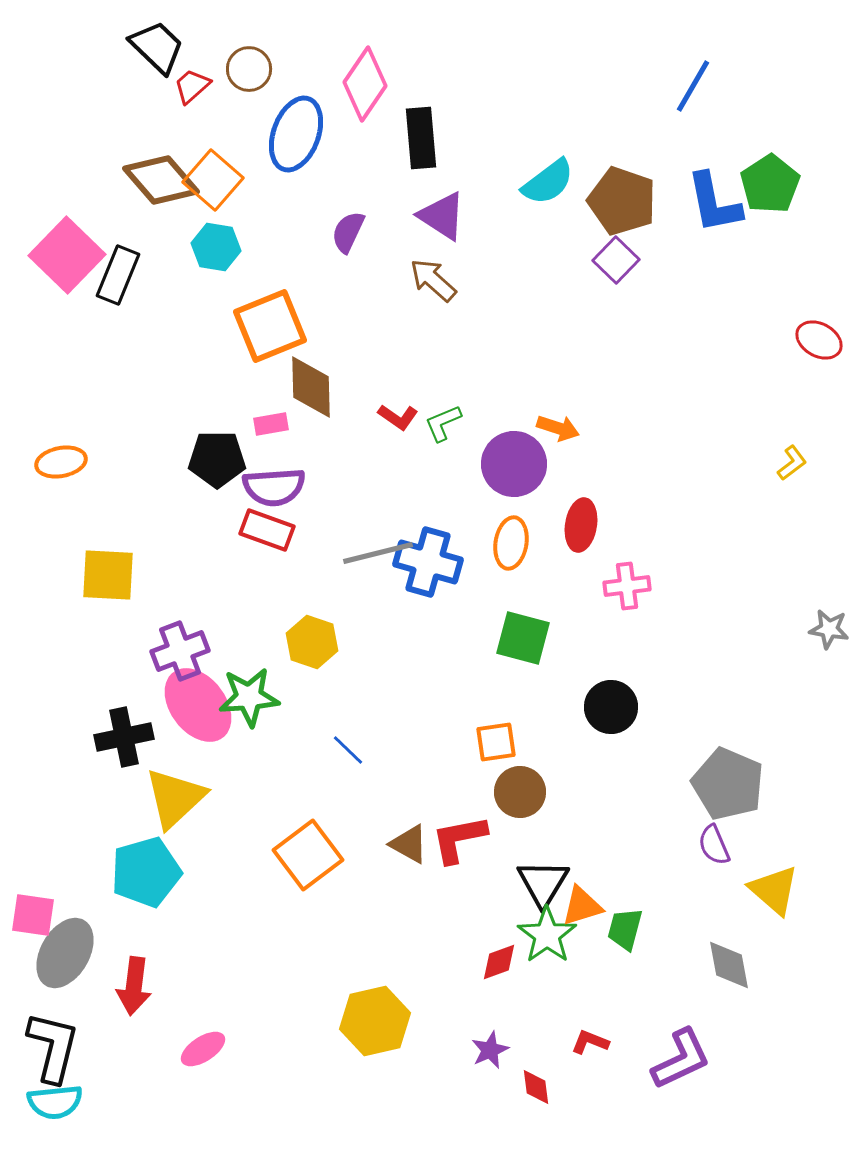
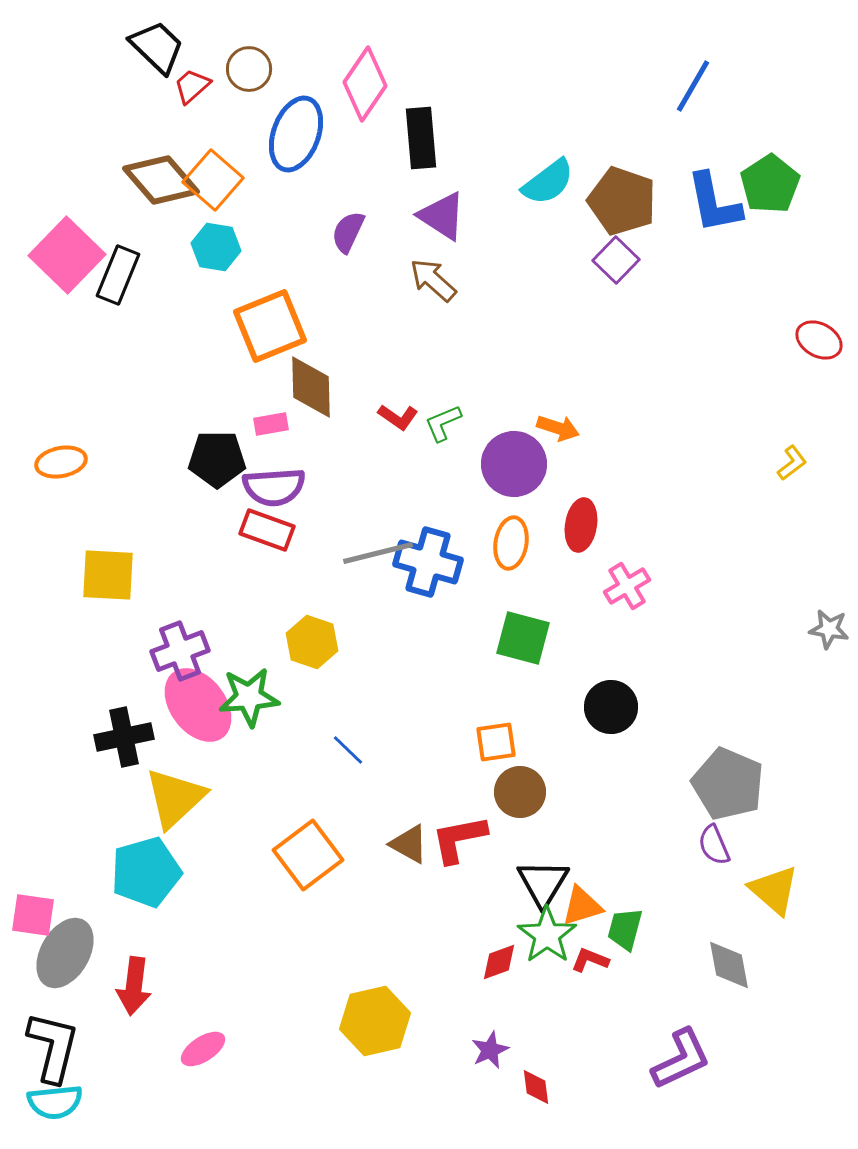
pink cross at (627, 586): rotated 24 degrees counterclockwise
red L-shape at (590, 1042): moved 82 px up
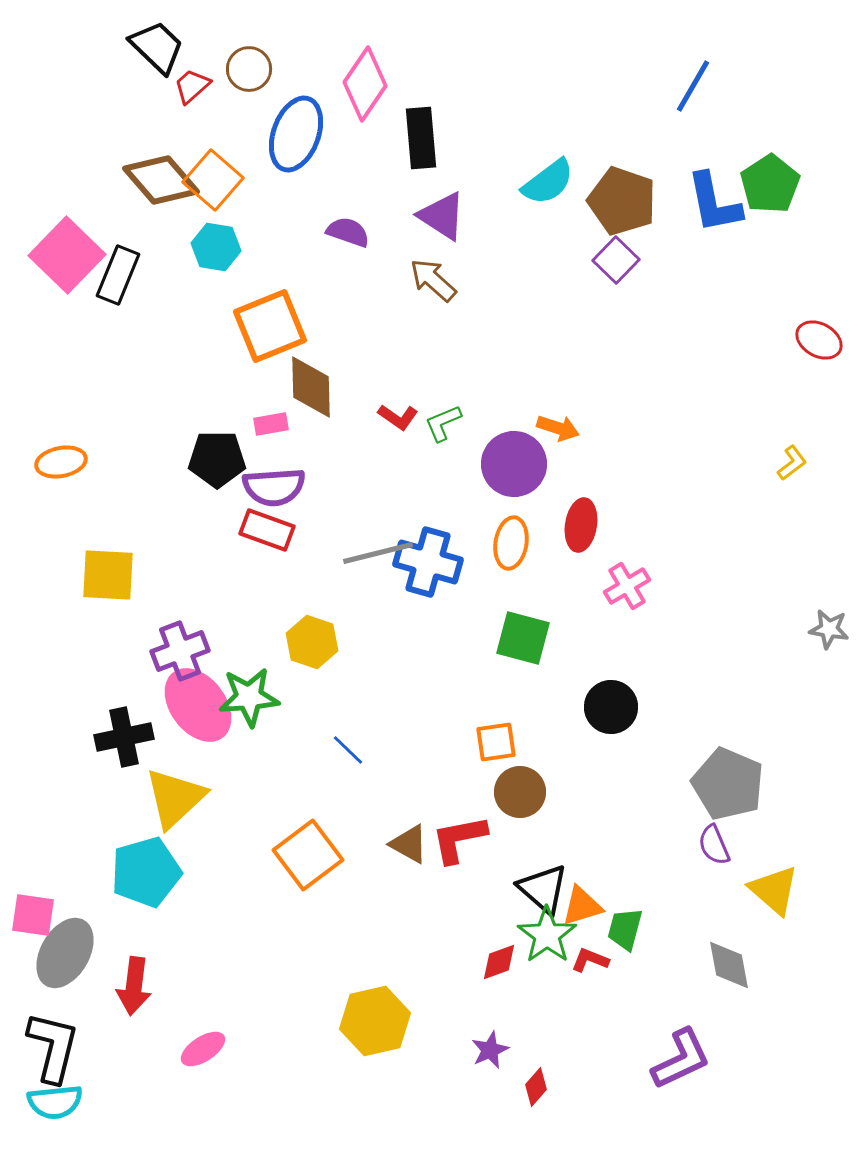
purple semicircle at (348, 232): rotated 84 degrees clockwise
black triangle at (543, 883): moved 6 px down; rotated 20 degrees counterclockwise
red diamond at (536, 1087): rotated 48 degrees clockwise
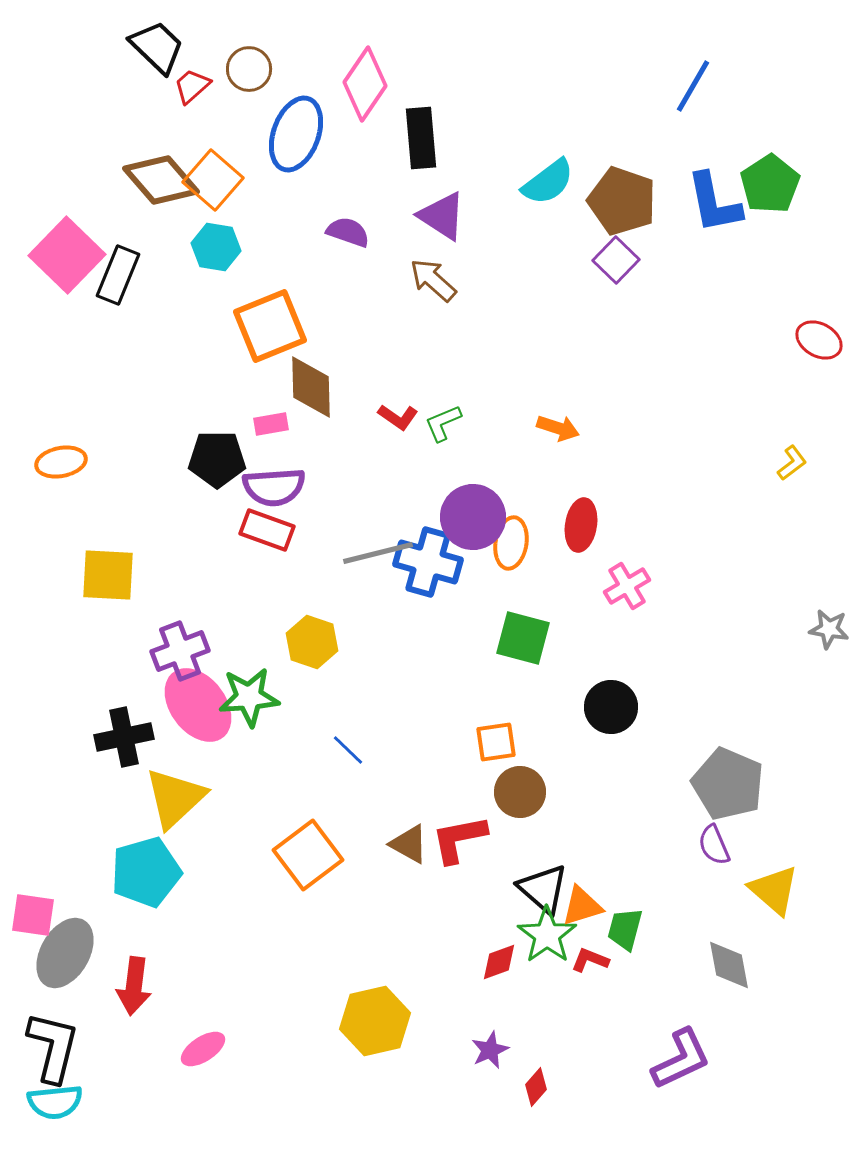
purple circle at (514, 464): moved 41 px left, 53 px down
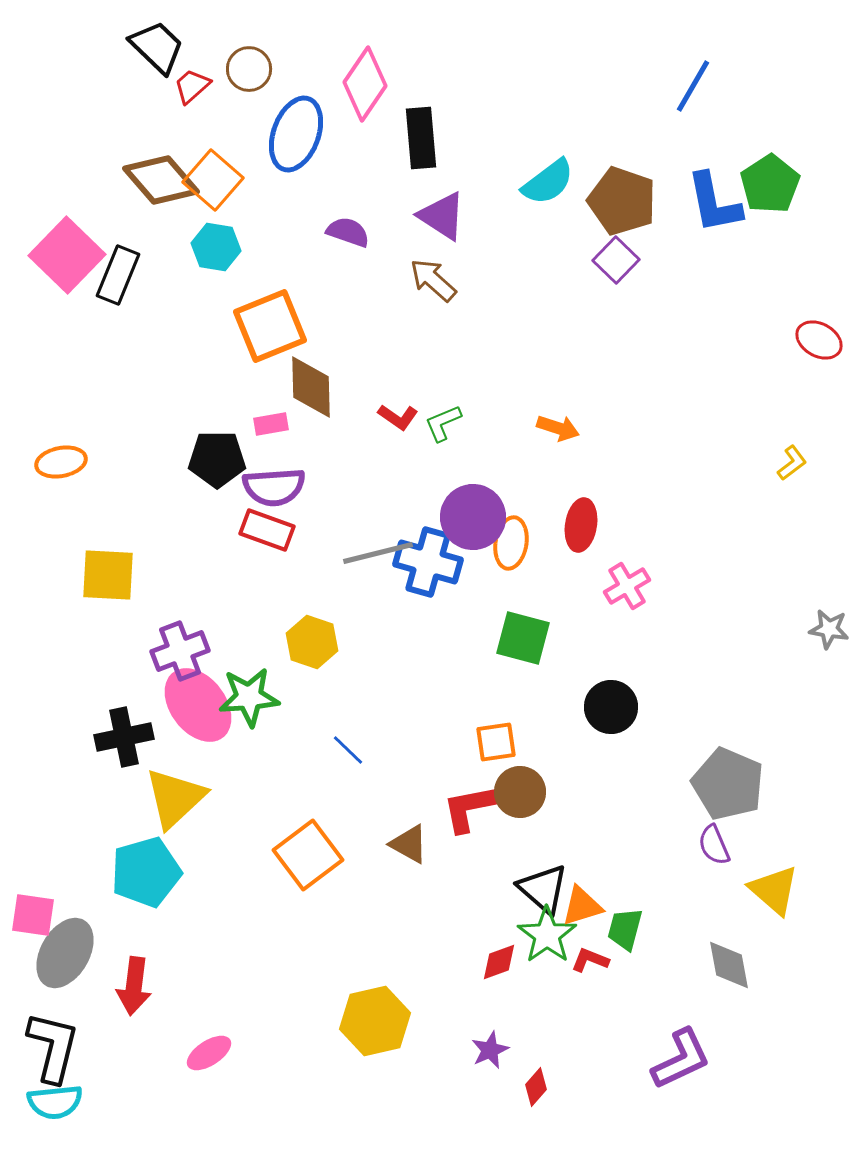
red L-shape at (459, 839): moved 11 px right, 31 px up
pink ellipse at (203, 1049): moved 6 px right, 4 px down
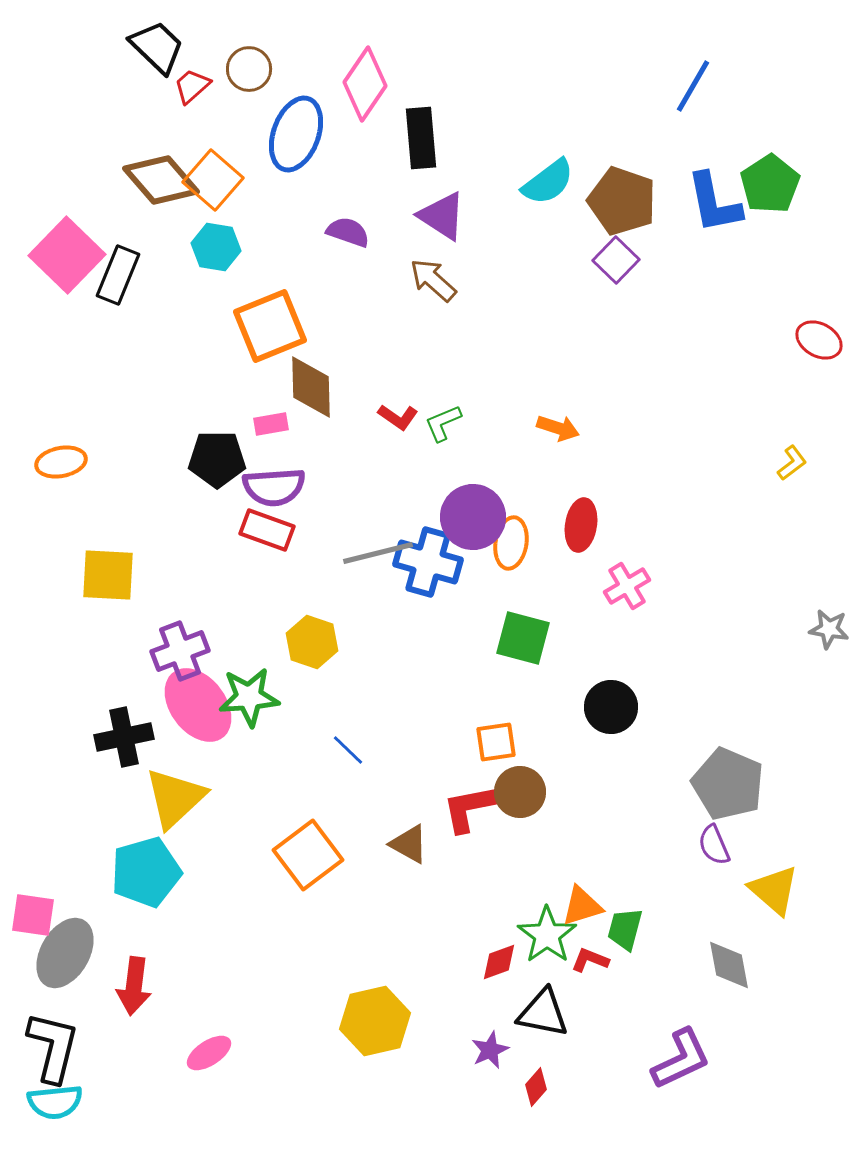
black triangle at (543, 889): moved 124 px down; rotated 30 degrees counterclockwise
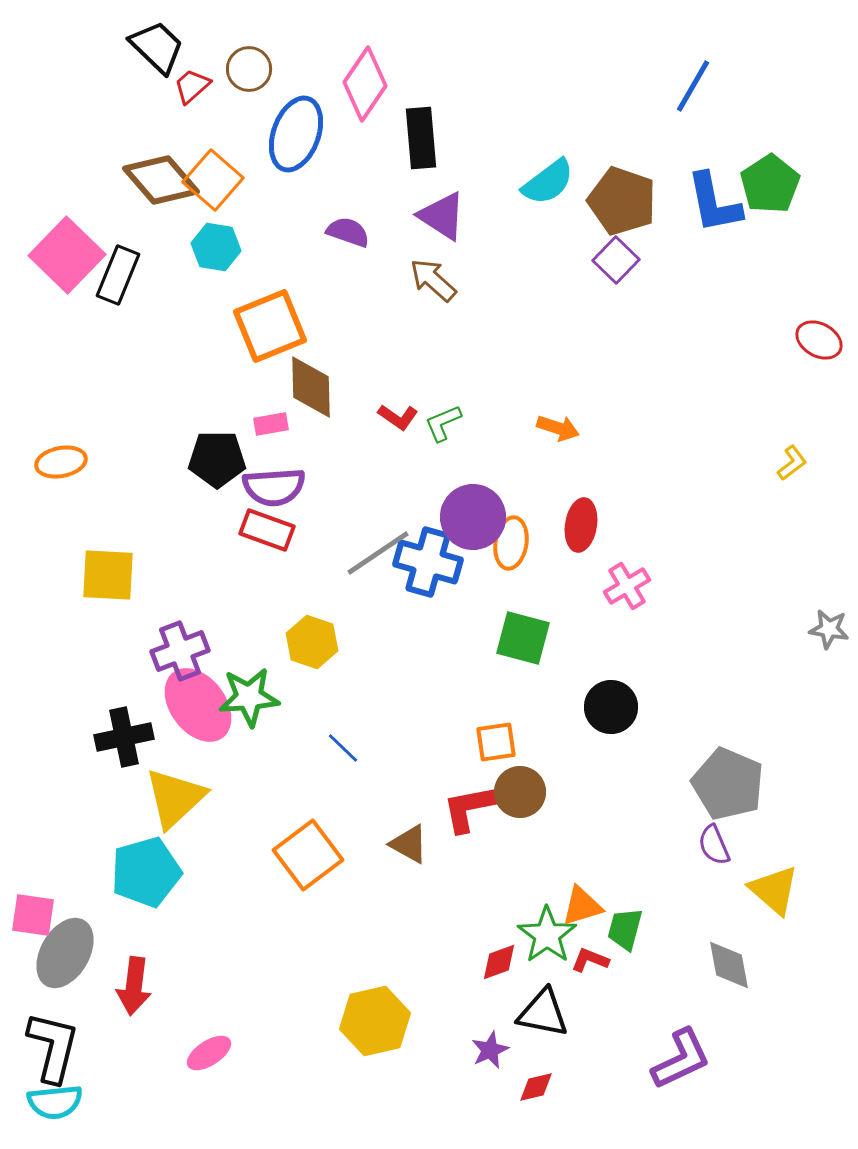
gray line at (378, 553): rotated 20 degrees counterclockwise
blue line at (348, 750): moved 5 px left, 2 px up
red diamond at (536, 1087): rotated 36 degrees clockwise
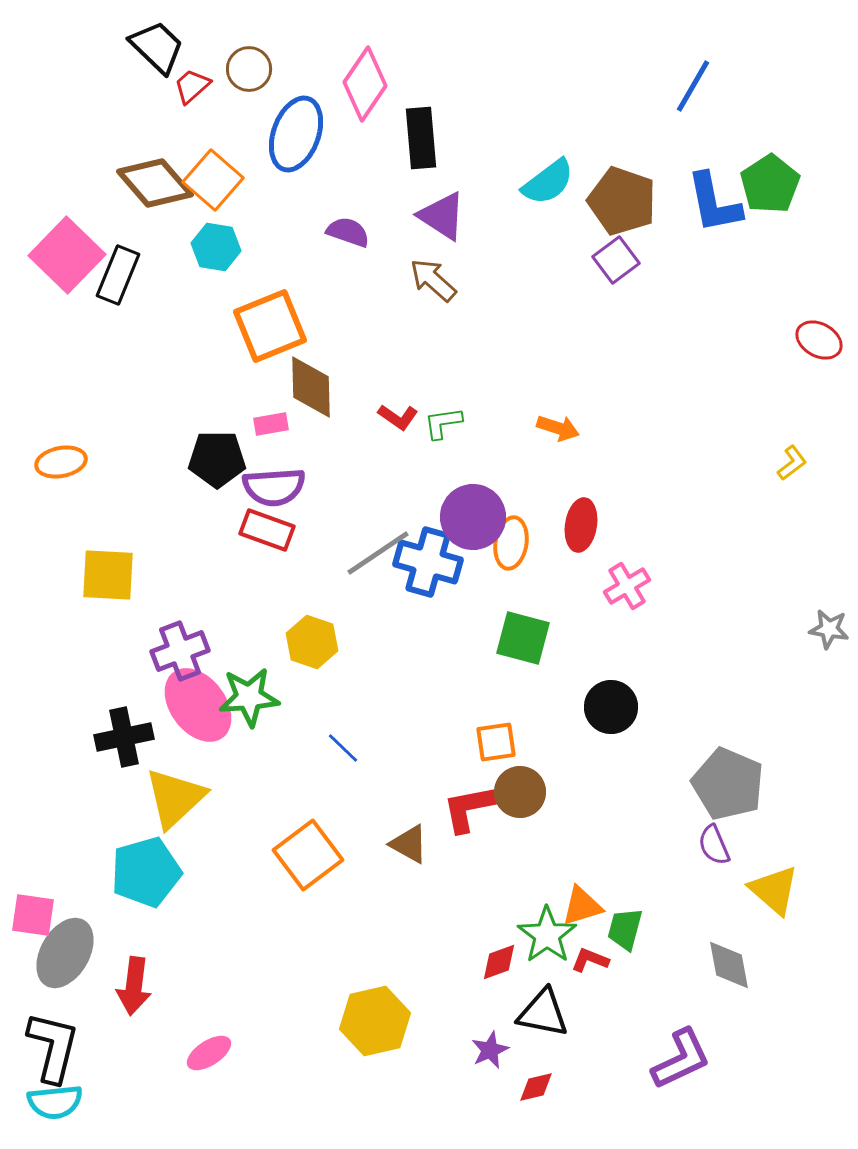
brown diamond at (161, 180): moved 6 px left, 3 px down
purple square at (616, 260): rotated 9 degrees clockwise
green L-shape at (443, 423): rotated 15 degrees clockwise
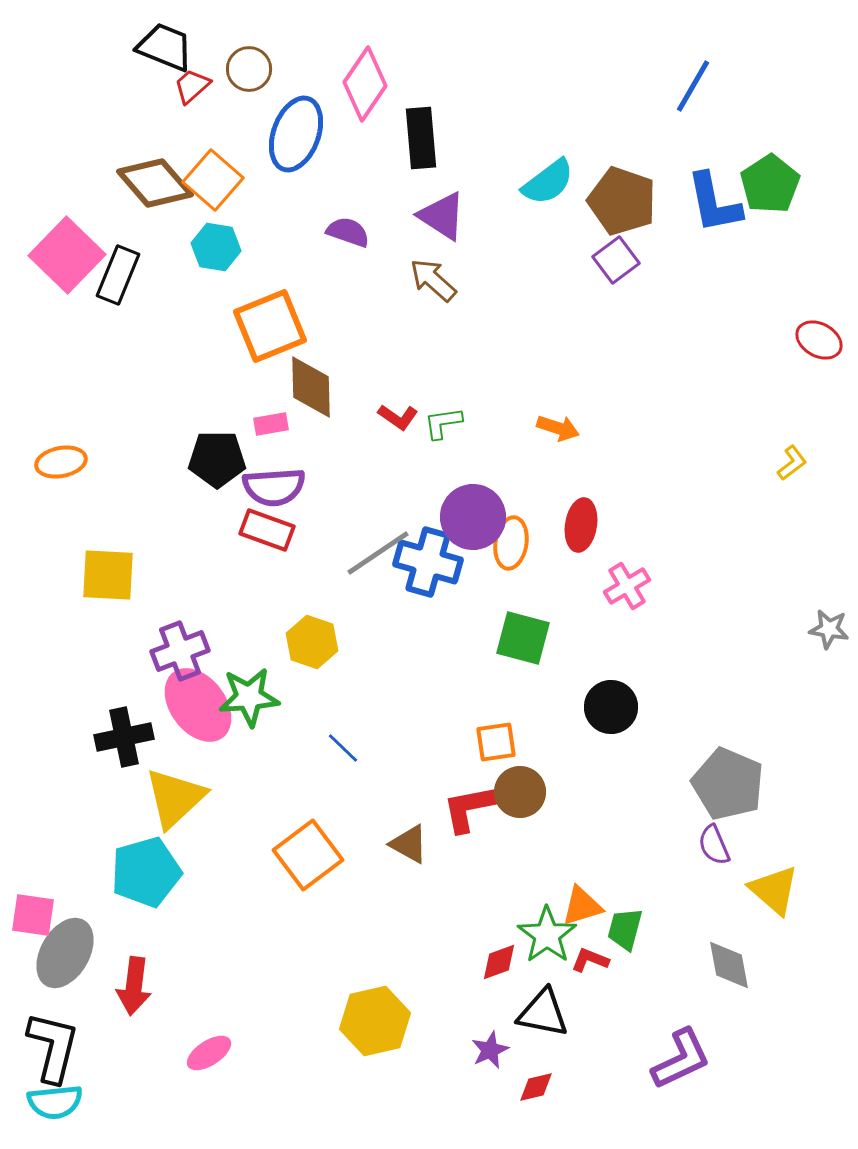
black trapezoid at (157, 47): moved 8 px right; rotated 22 degrees counterclockwise
